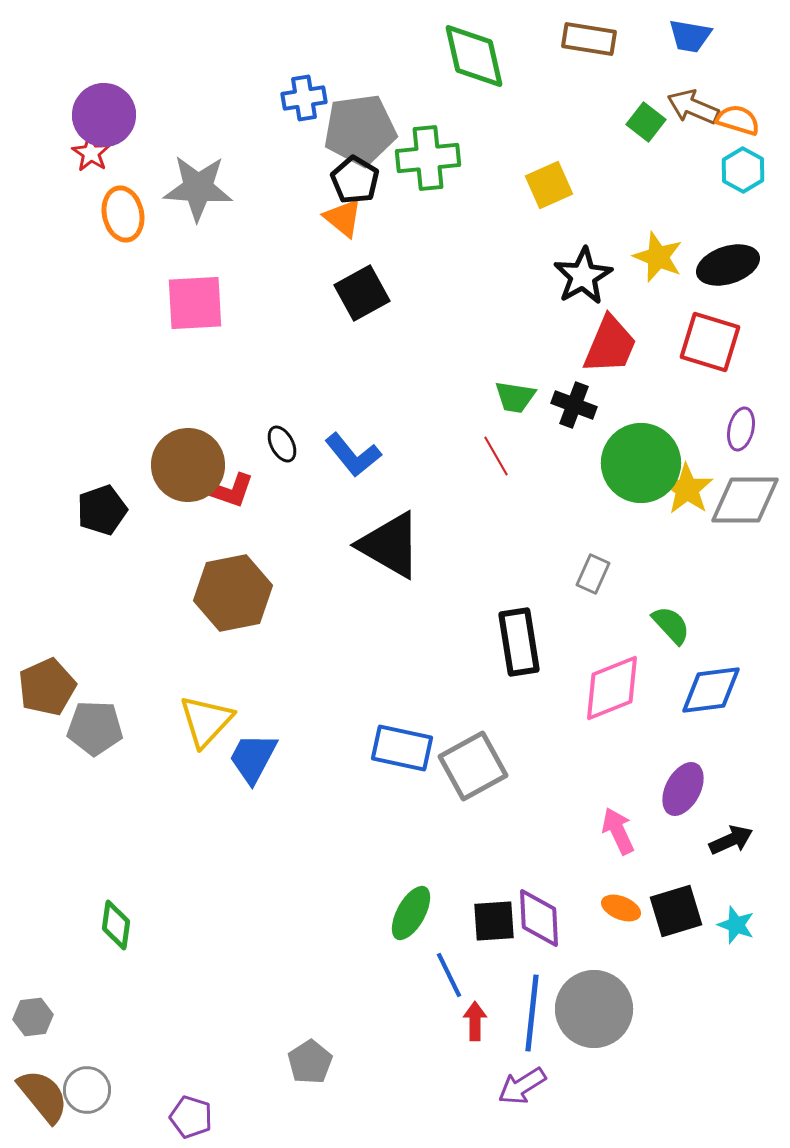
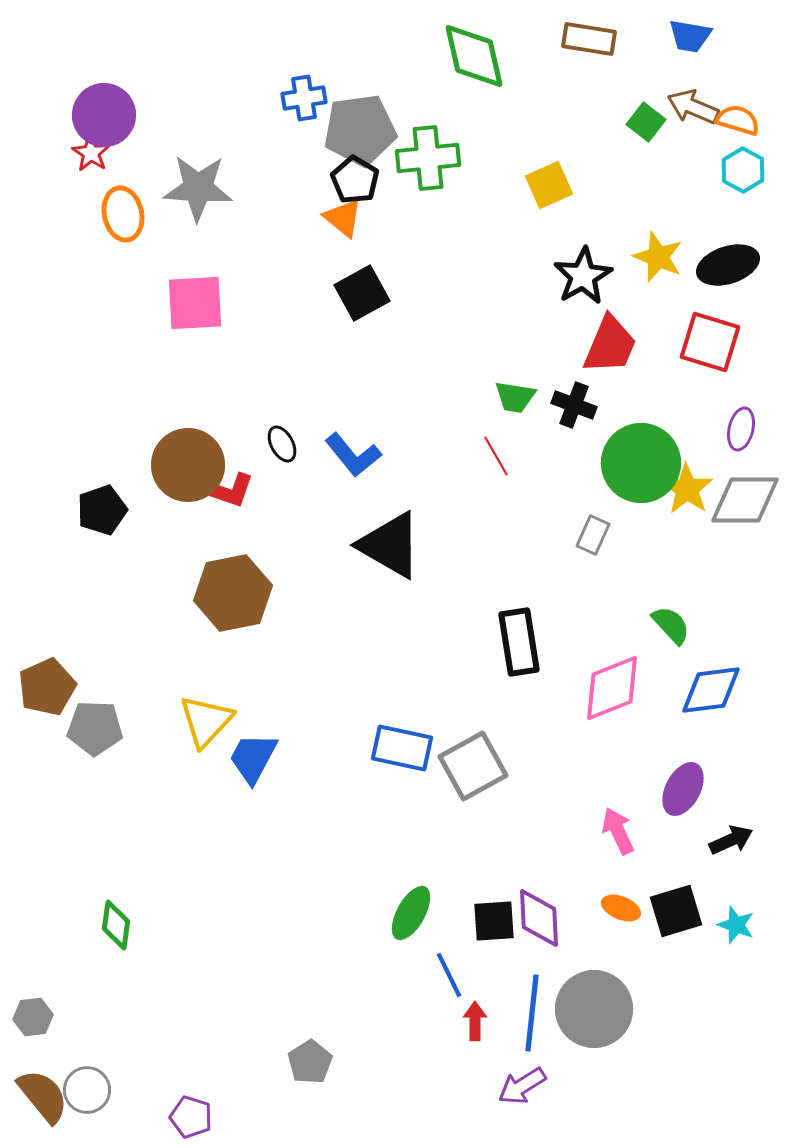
gray rectangle at (593, 574): moved 39 px up
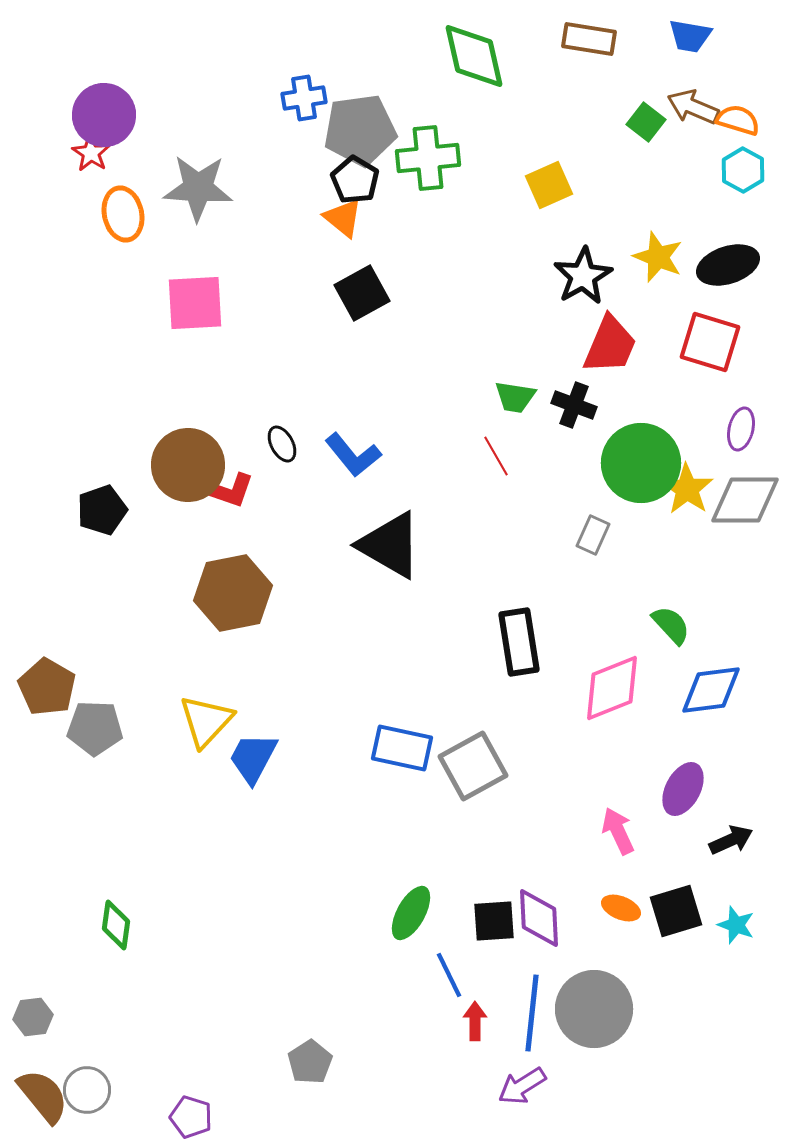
brown pentagon at (47, 687): rotated 18 degrees counterclockwise
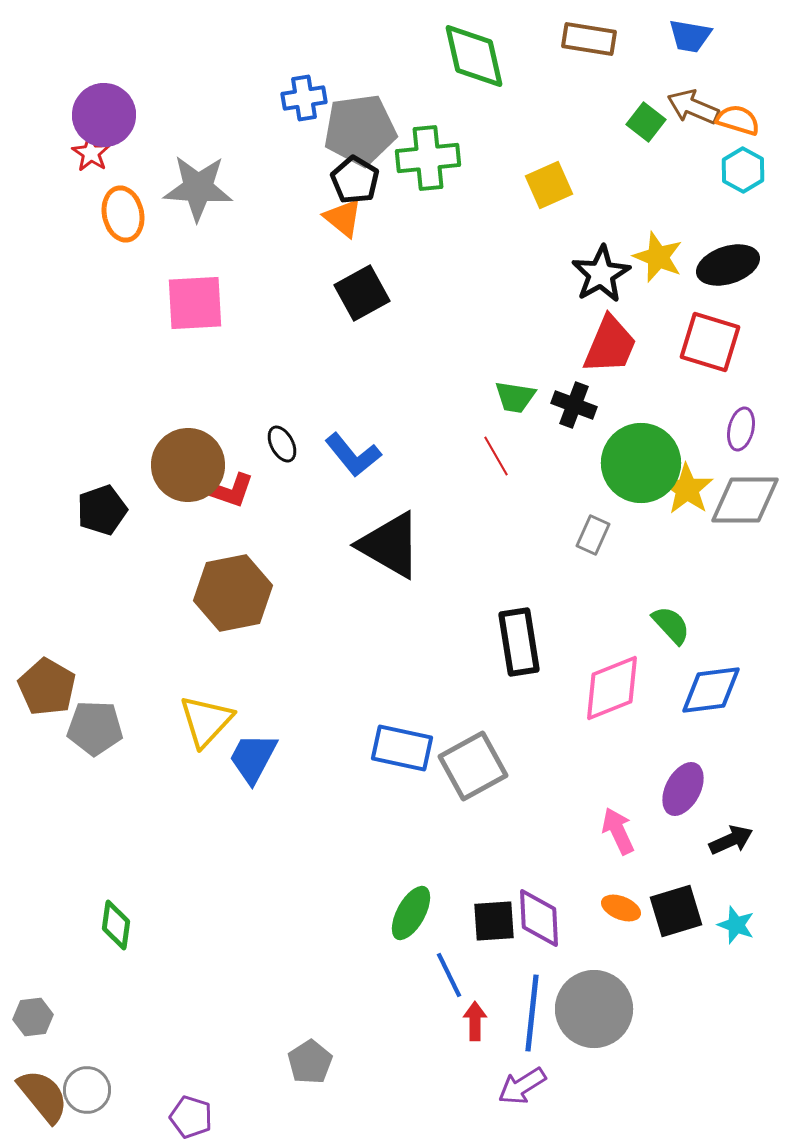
black star at (583, 276): moved 18 px right, 2 px up
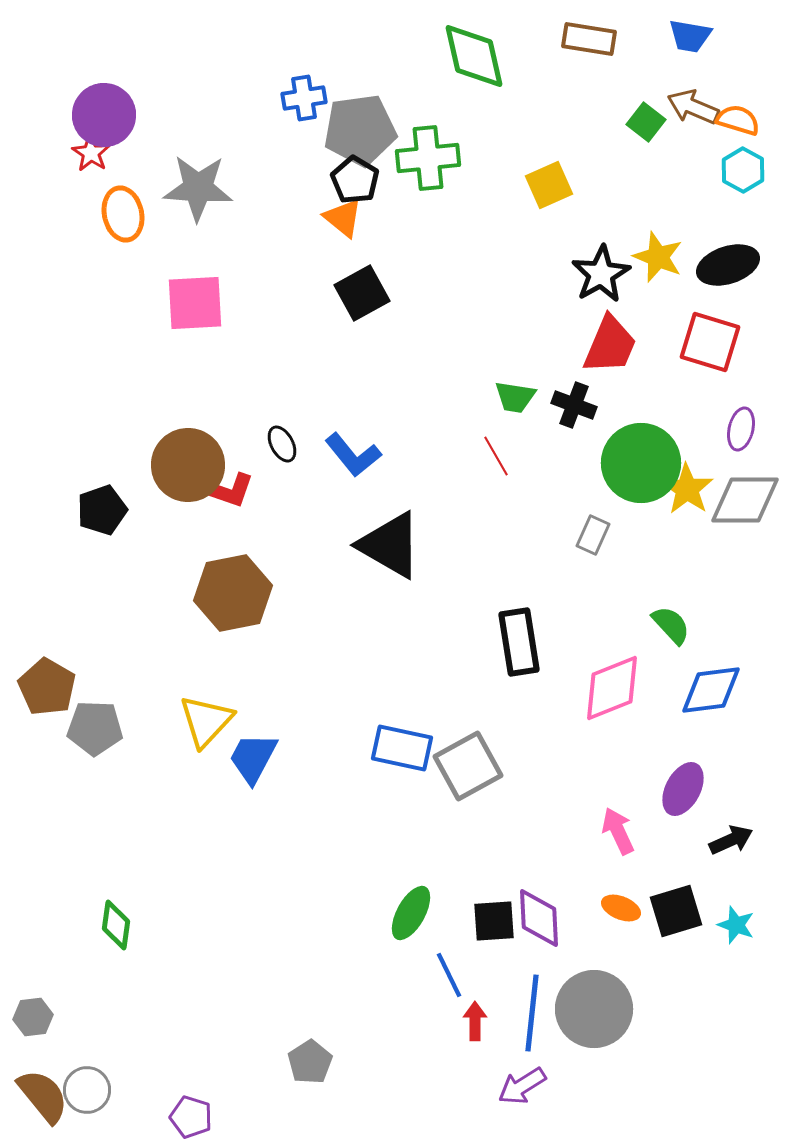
gray square at (473, 766): moved 5 px left
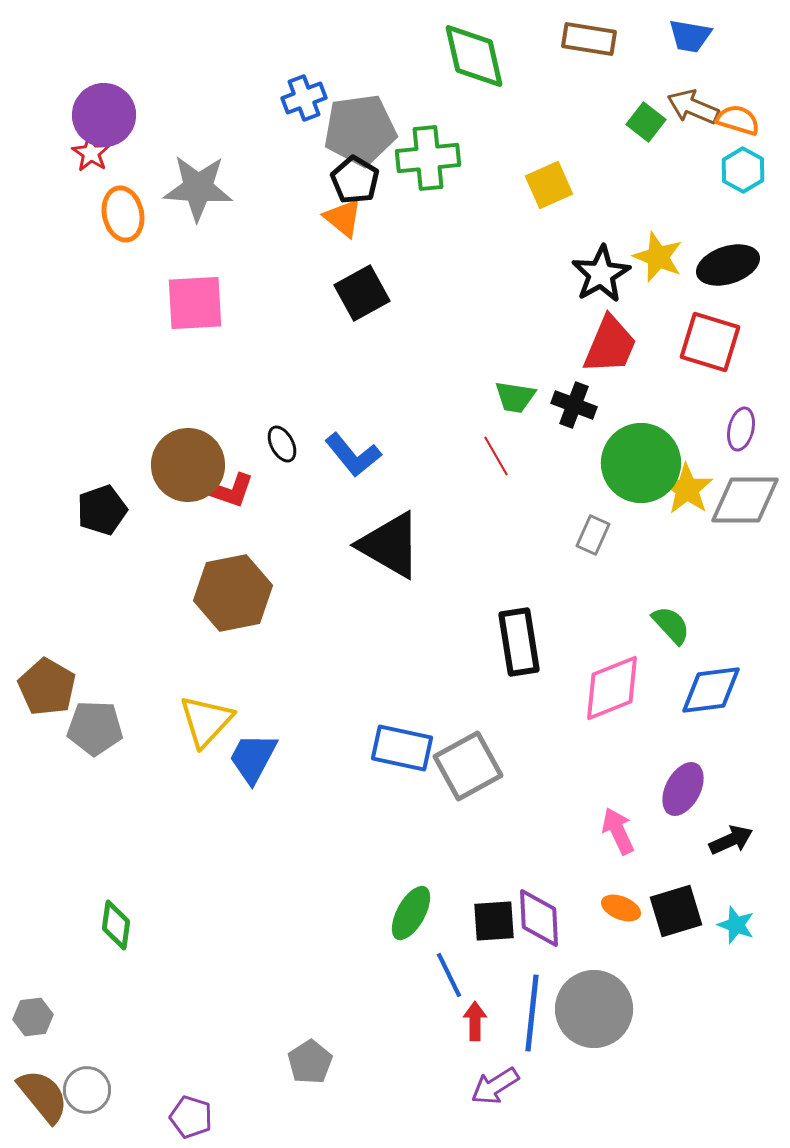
blue cross at (304, 98): rotated 12 degrees counterclockwise
purple arrow at (522, 1086): moved 27 px left
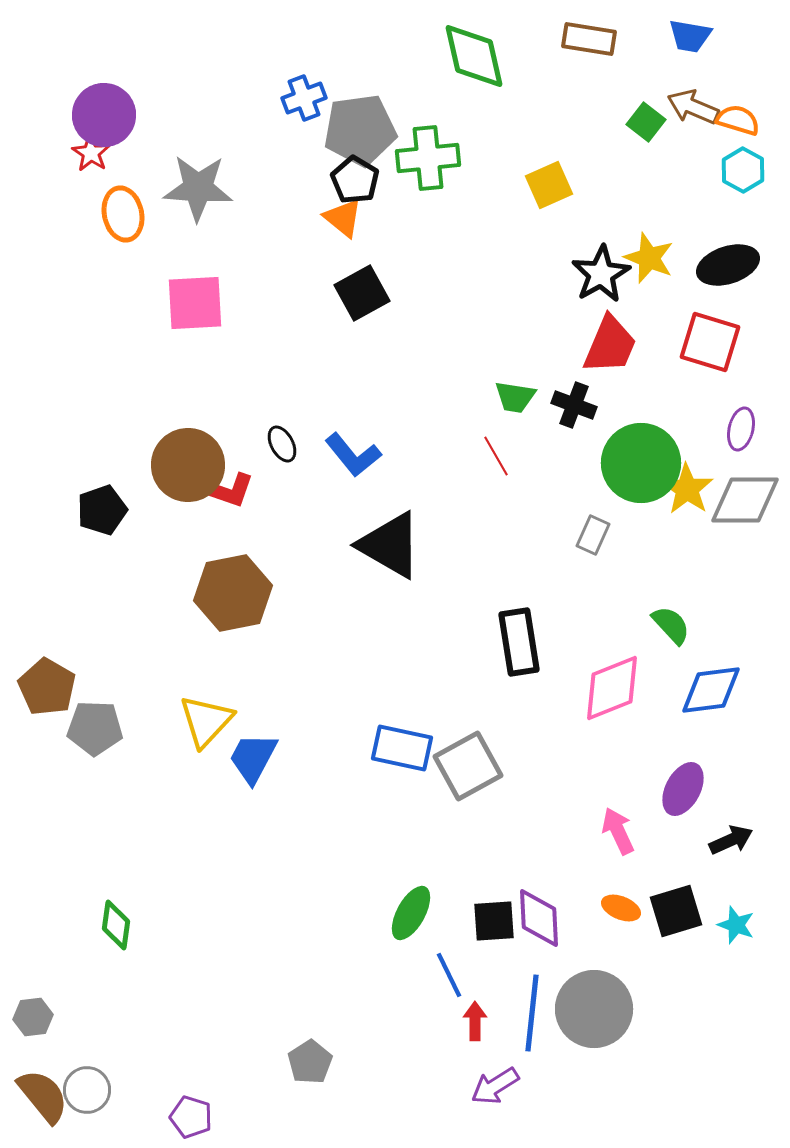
yellow star at (658, 257): moved 9 px left, 1 px down
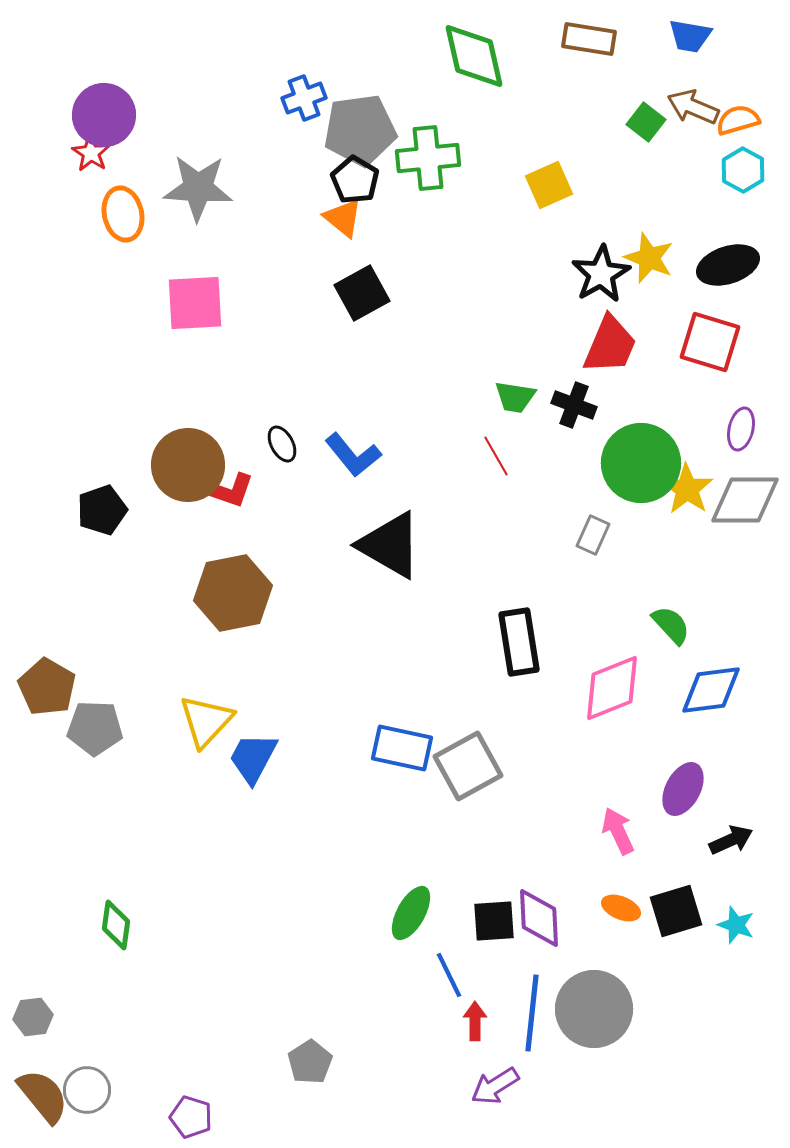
orange semicircle at (738, 120): rotated 33 degrees counterclockwise
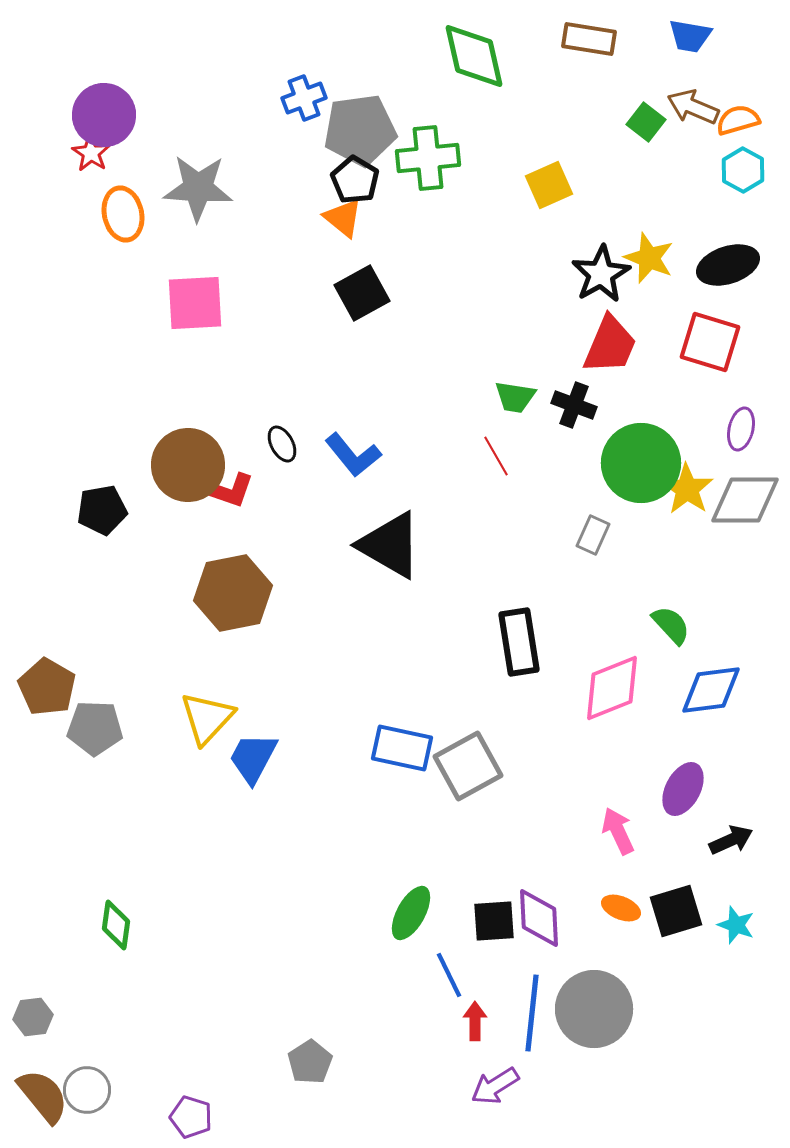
black pentagon at (102, 510): rotated 9 degrees clockwise
yellow triangle at (206, 721): moved 1 px right, 3 px up
